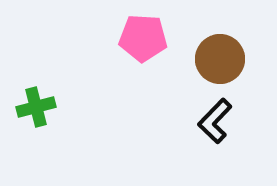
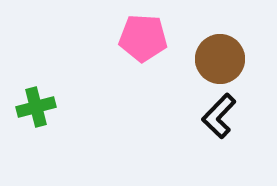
black L-shape: moved 4 px right, 5 px up
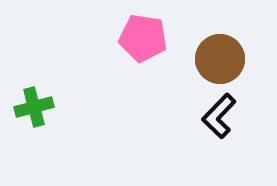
pink pentagon: rotated 6 degrees clockwise
green cross: moved 2 px left
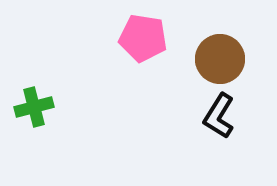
black L-shape: rotated 12 degrees counterclockwise
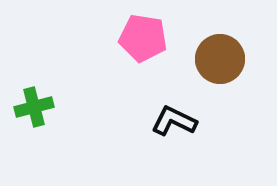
black L-shape: moved 45 px left, 5 px down; rotated 84 degrees clockwise
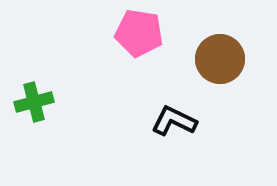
pink pentagon: moved 4 px left, 5 px up
green cross: moved 5 px up
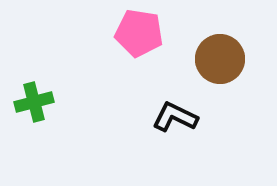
black L-shape: moved 1 px right, 4 px up
